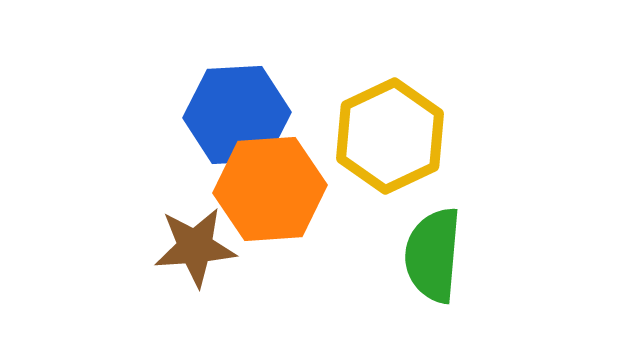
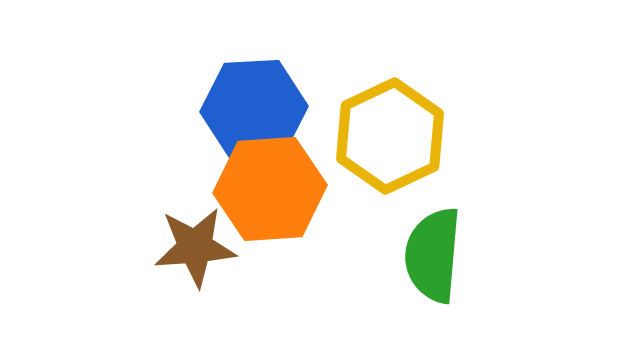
blue hexagon: moved 17 px right, 6 px up
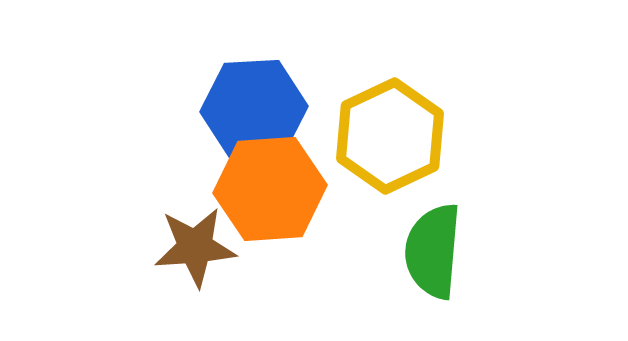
green semicircle: moved 4 px up
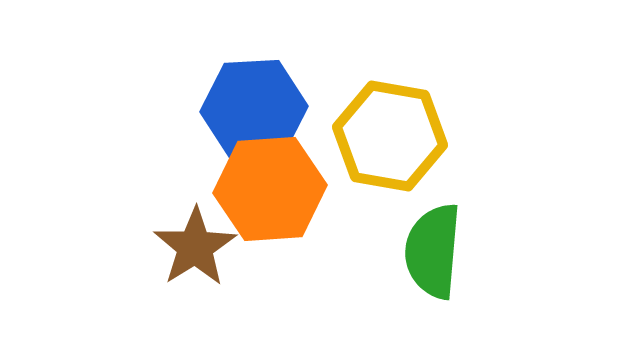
yellow hexagon: rotated 25 degrees counterclockwise
brown star: rotated 28 degrees counterclockwise
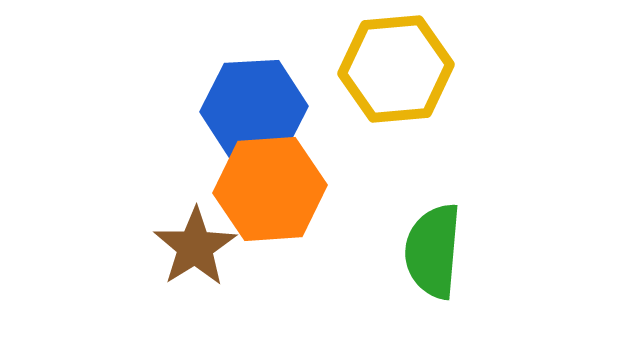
yellow hexagon: moved 6 px right, 67 px up; rotated 15 degrees counterclockwise
